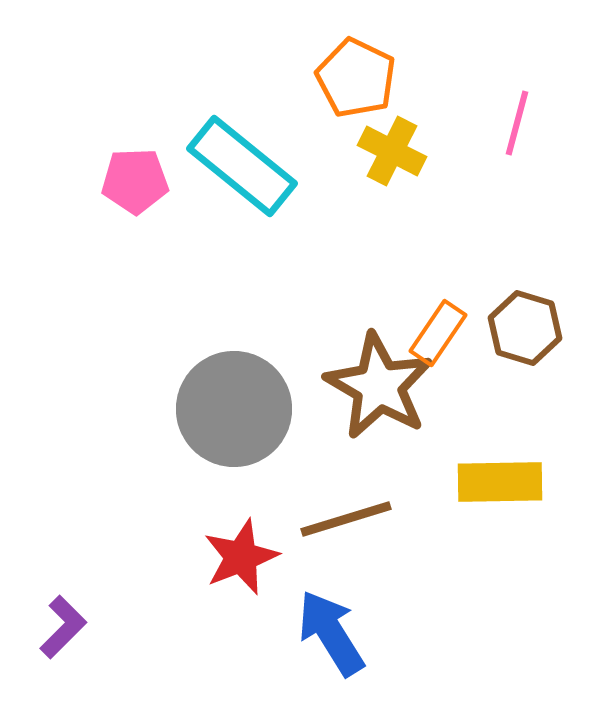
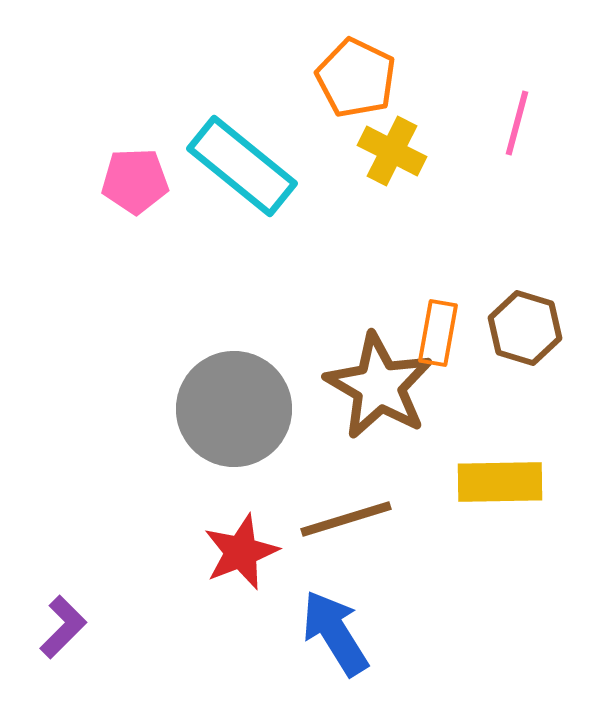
orange rectangle: rotated 24 degrees counterclockwise
red star: moved 5 px up
blue arrow: moved 4 px right
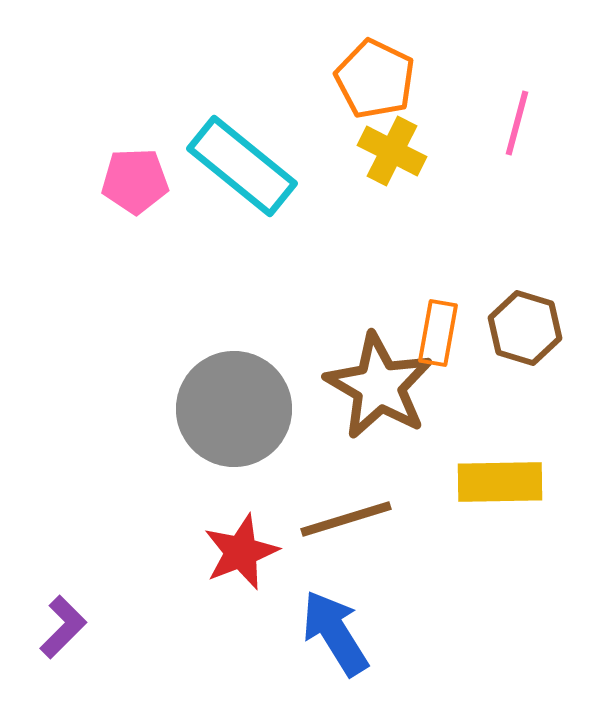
orange pentagon: moved 19 px right, 1 px down
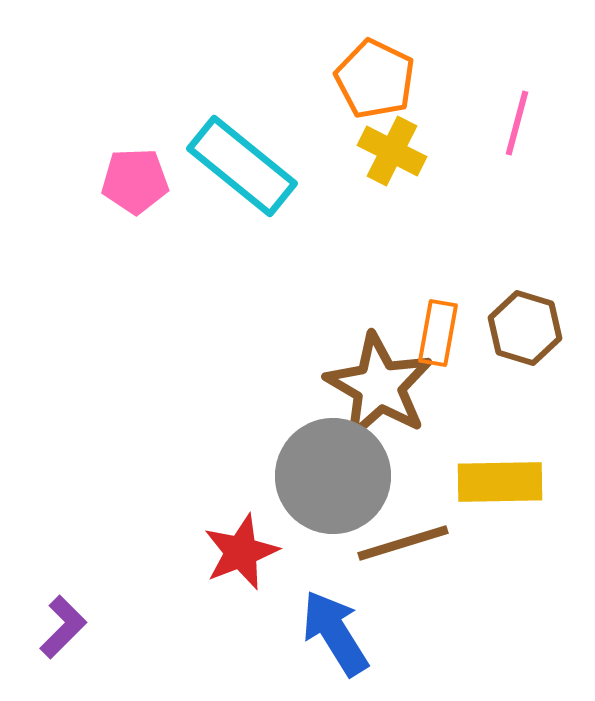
gray circle: moved 99 px right, 67 px down
brown line: moved 57 px right, 24 px down
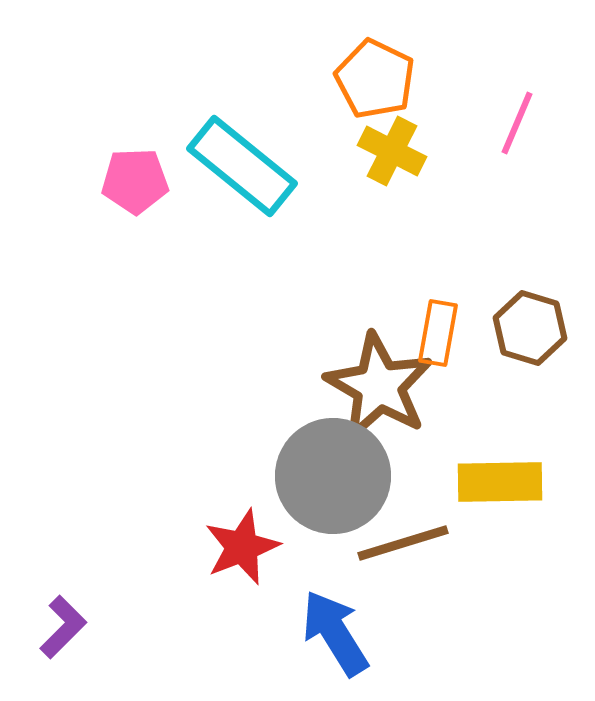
pink line: rotated 8 degrees clockwise
brown hexagon: moved 5 px right
red star: moved 1 px right, 5 px up
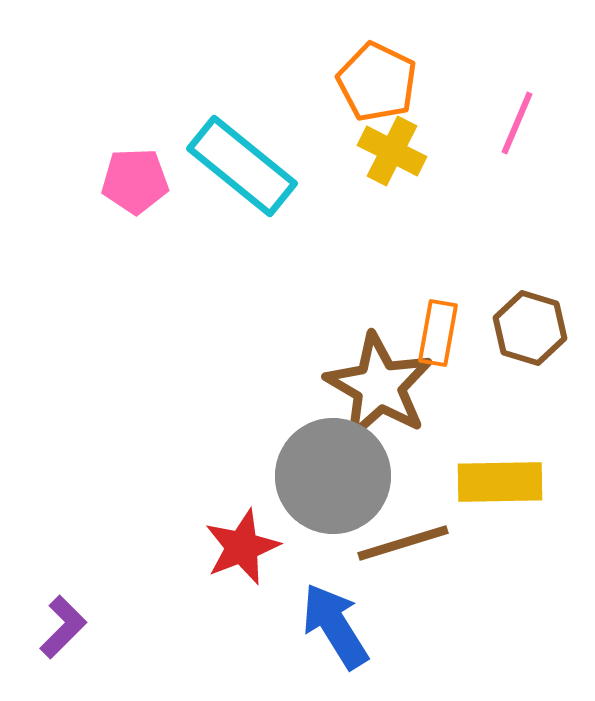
orange pentagon: moved 2 px right, 3 px down
blue arrow: moved 7 px up
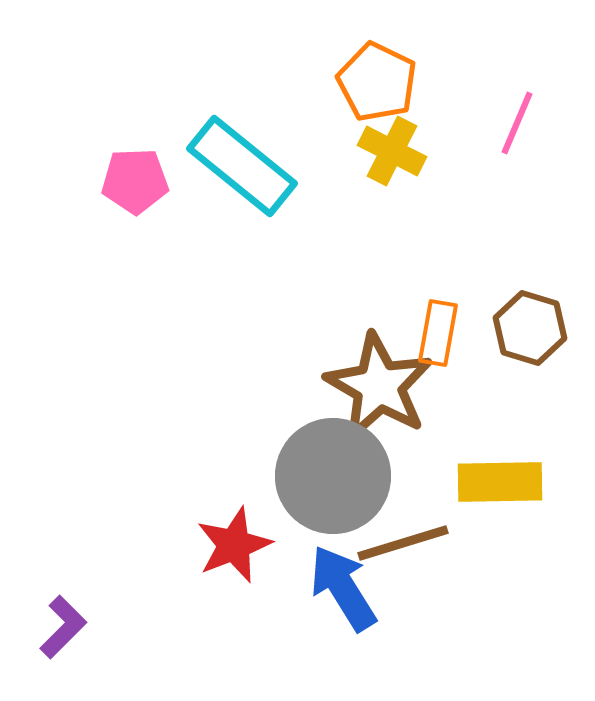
red star: moved 8 px left, 2 px up
blue arrow: moved 8 px right, 38 px up
